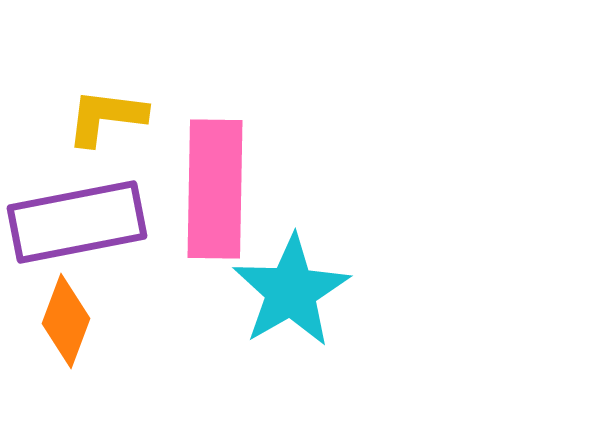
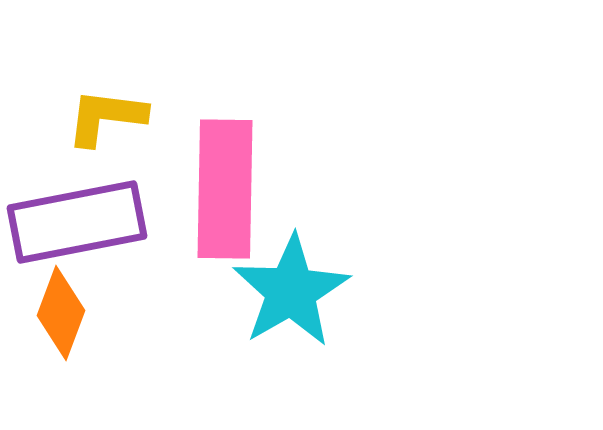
pink rectangle: moved 10 px right
orange diamond: moved 5 px left, 8 px up
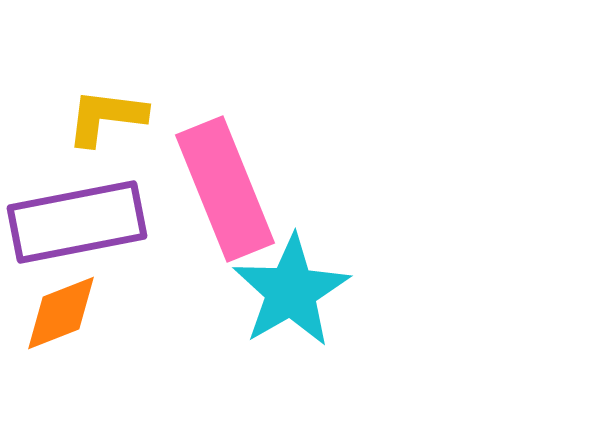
pink rectangle: rotated 23 degrees counterclockwise
orange diamond: rotated 48 degrees clockwise
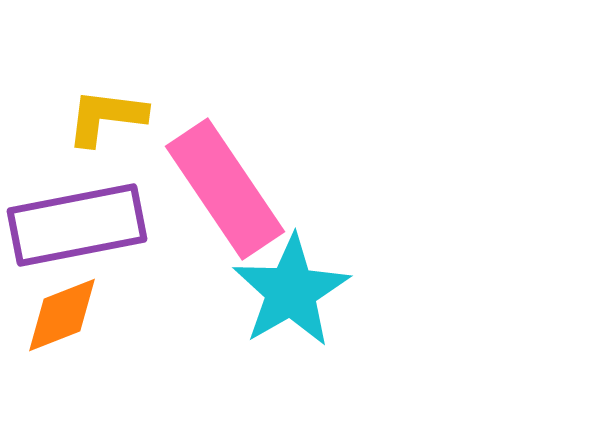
pink rectangle: rotated 12 degrees counterclockwise
purple rectangle: moved 3 px down
orange diamond: moved 1 px right, 2 px down
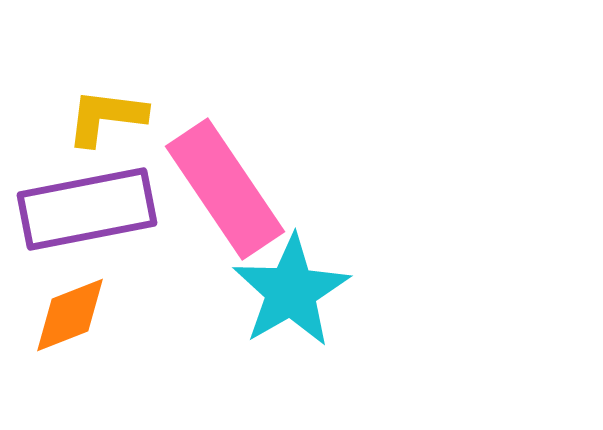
purple rectangle: moved 10 px right, 16 px up
orange diamond: moved 8 px right
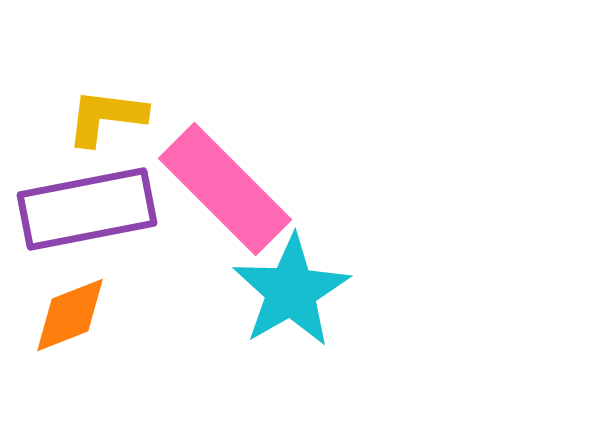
pink rectangle: rotated 11 degrees counterclockwise
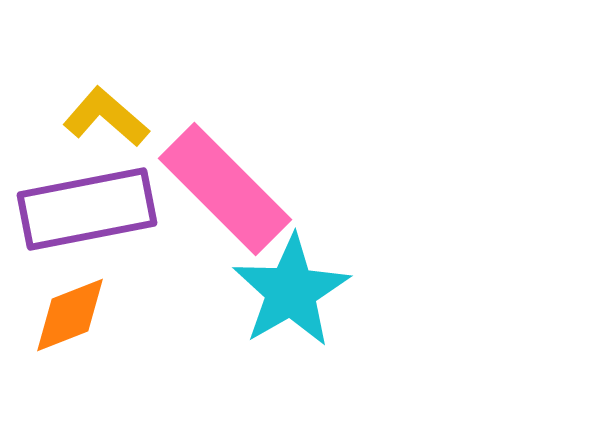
yellow L-shape: rotated 34 degrees clockwise
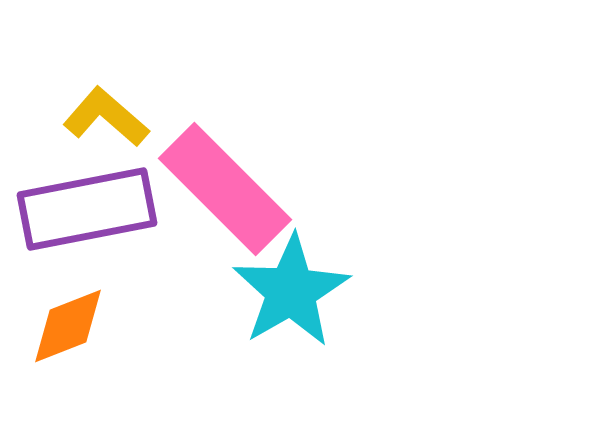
orange diamond: moved 2 px left, 11 px down
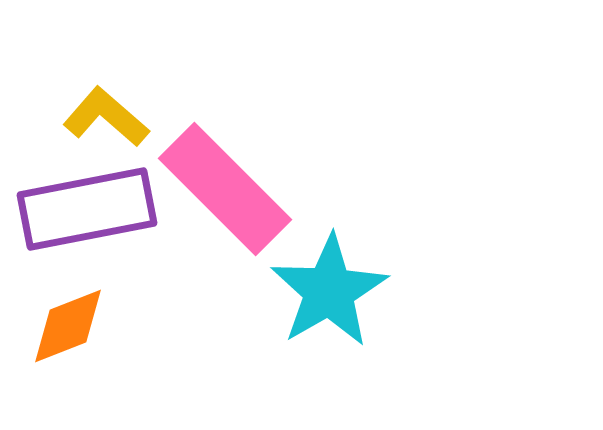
cyan star: moved 38 px right
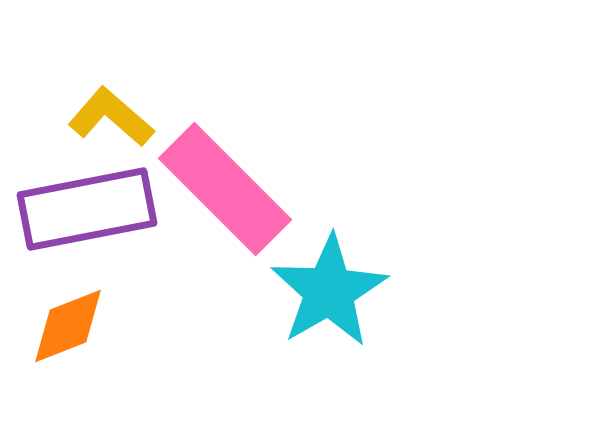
yellow L-shape: moved 5 px right
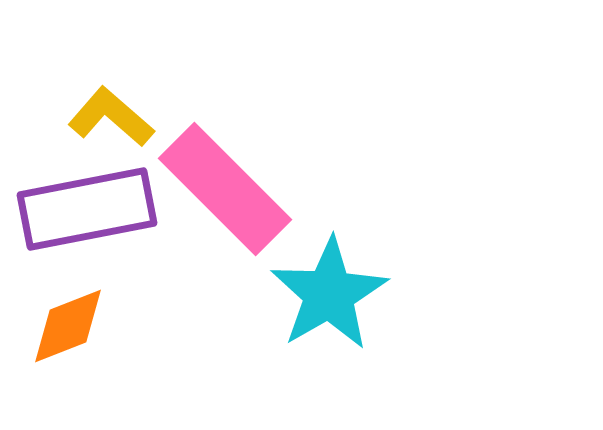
cyan star: moved 3 px down
